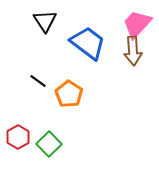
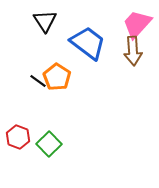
orange pentagon: moved 12 px left, 17 px up
red hexagon: rotated 10 degrees counterclockwise
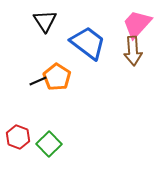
black line: rotated 60 degrees counterclockwise
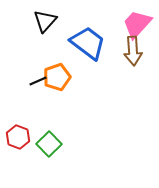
black triangle: rotated 15 degrees clockwise
orange pentagon: rotated 20 degrees clockwise
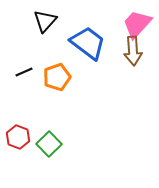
black line: moved 14 px left, 9 px up
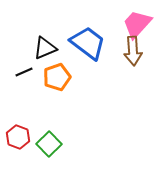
black triangle: moved 27 px down; rotated 25 degrees clockwise
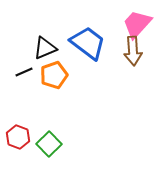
orange pentagon: moved 3 px left, 2 px up
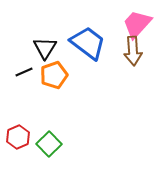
black triangle: rotated 35 degrees counterclockwise
red hexagon: rotated 15 degrees clockwise
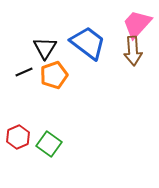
green square: rotated 10 degrees counterclockwise
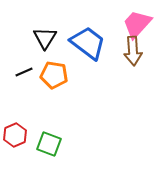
black triangle: moved 10 px up
orange pentagon: rotated 28 degrees clockwise
red hexagon: moved 3 px left, 2 px up
green square: rotated 15 degrees counterclockwise
